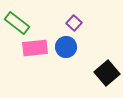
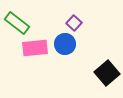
blue circle: moved 1 px left, 3 px up
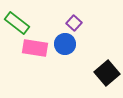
pink rectangle: rotated 15 degrees clockwise
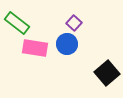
blue circle: moved 2 px right
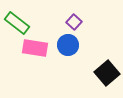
purple square: moved 1 px up
blue circle: moved 1 px right, 1 px down
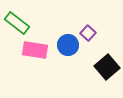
purple square: moved 14 px right, 11 px down
pink rectangle: moved 2 px down
black square: moved 6 px up
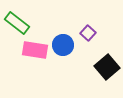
blue circle: moved 5 px left
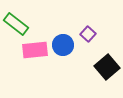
green rectangle: moved 1 px left, 1 px down
purple square: moved 1 px down
pink rectangle: rotated 15 degrees counterclockwise
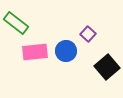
green rectangle: moved 1 px up
blue circle: moved 3 px right, 6 px down
pink rectangle: moved 2 px down
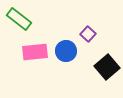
green rectangle: moved 3 px right, 4 px up
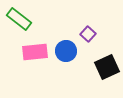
black square: rotated 15 degrees clockwise
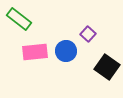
black square: rotated 30 degrees counterclockwise
